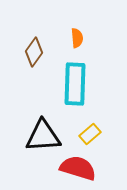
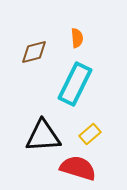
brown diamond: rotated 40 degrees clockwise
cyan rectangle: rotated 24 degrees clockwise
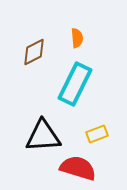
brown diamond: rotated 12 degrees counterclockwise
yellow rectangle: moved 7 px right; rotated 20 degrees clockwise
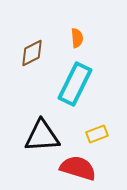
brown diamond: moved 2 px left, 1 px down
black triangle: moved 1 px left
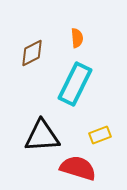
yellow rectangle: moved 3 px right, 1 px down
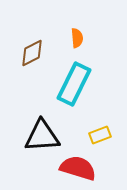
cyan rectangle: moved 1 px left
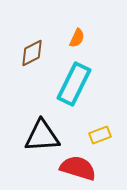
orange semicircle: rotated 30 degrees clockwise
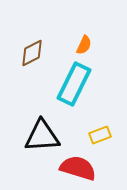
orange semicircle: moved 7 px right, 7 px down
